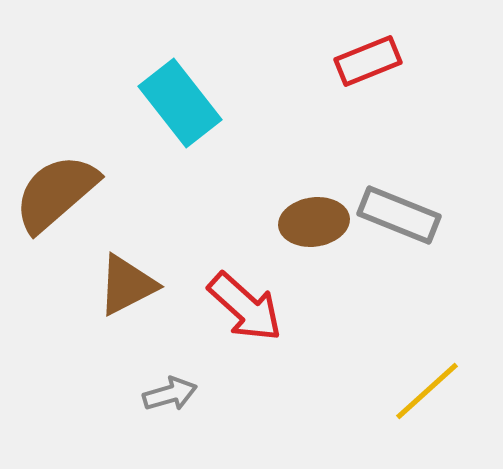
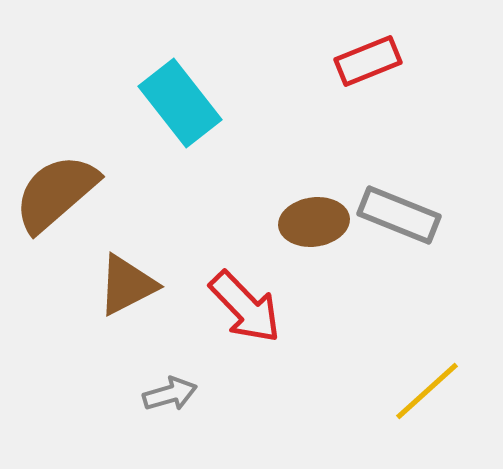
red arrow: rotated 4 degrees clockwise
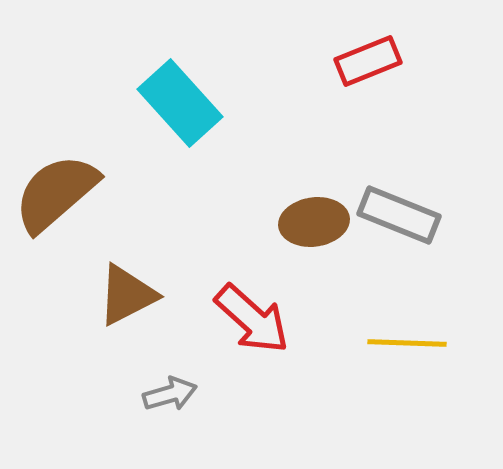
cyan rectangle: rotated 4 degrees counterclockwise
brown triangle: moved 10 px down
red arrow: moved 7 px right, 12 px down; rotated 4 degrees counterclockwise
yellow line: moved 20 px left, 48 px up; rotated 44 degrees clockwise
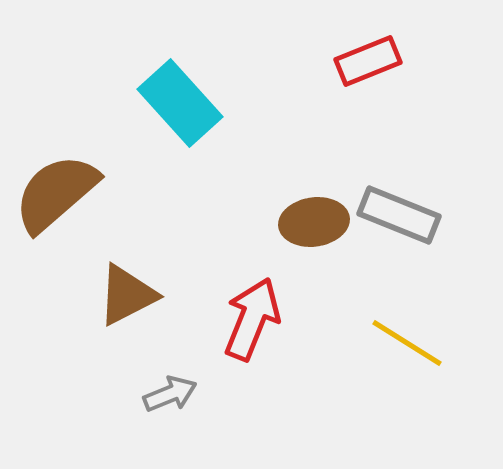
red arrow: rotated 110 degrees counterclockwise
yellow line: rotated 30 degrees clockwise
gray arrow: rotated 6 degrees counterclockwise
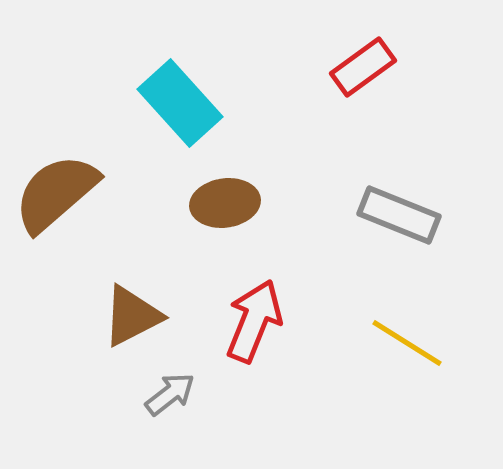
red rectangle: moved 5 px left, 6 px down; rotated 14 degrees counterclockwise
brown ellipse: moved 89 px left, 19 px up
brown triangle: moved 5 px right, 21 px down
red arrow: moved 2 px right, 2 px down
gray arrow: rotated 16 degrees counterclockwise
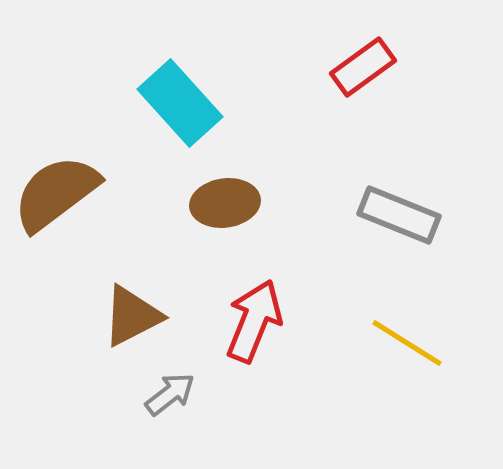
brown semicircle: rotated 4 degrees clockwise
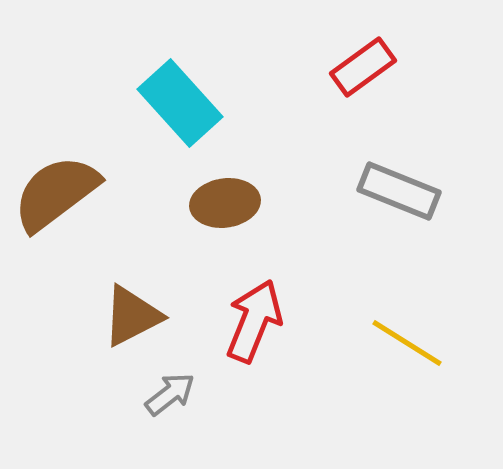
gray rectangle: moved 24 px up
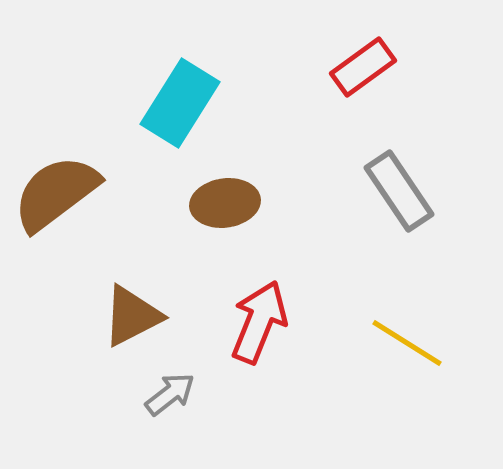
cyan rectangle: rotated 74 degrees clockwise
gray rectangle: rotated 34 degrees clockwise
red arrow: moved 5 px right, 1 px down
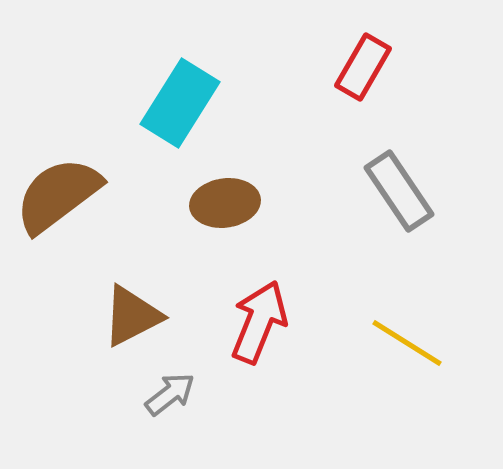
red rectangle: rotated 24 degrees counterclockwise
brown semicircle: moved 2 px right, 2 px down
